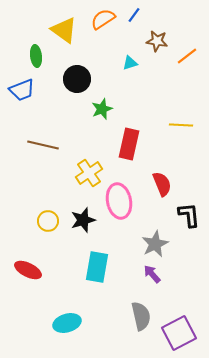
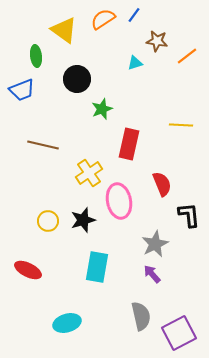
cyan triangle: moved 5 px right
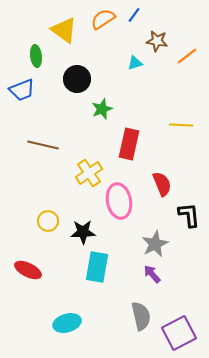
black star: moved 12 px down; rotated 15 degrees clockwise
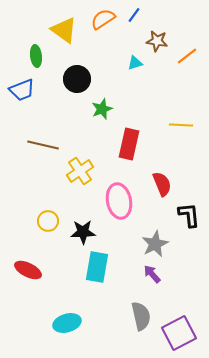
yellow cross: moved 9 px left, 2 px up
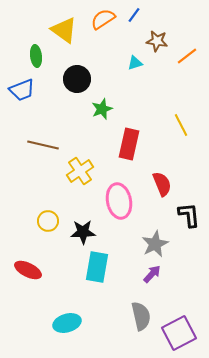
yellow line: rotated 60 degrees clockwise
purple arrow: rotated 84 degrees clockwise
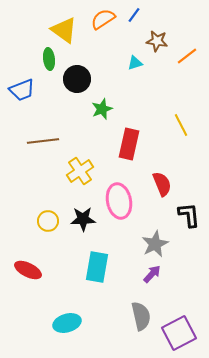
green ellipse: moved 13 px right, 3 px down
brown line: moved 4 px up; rotated 20 degrees counterclockwise
black star: moved 13 px up
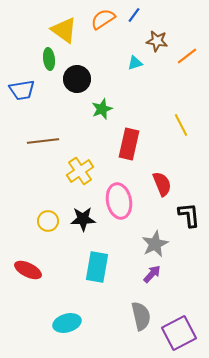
blue trapezoid: rotated 12 degrees clockwise
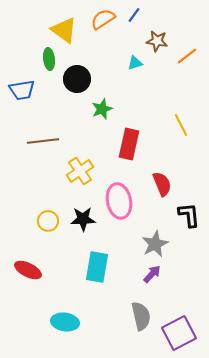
cyan ellipse: moved 2 px left, 1 px up; rotated 24 degrees clockwise
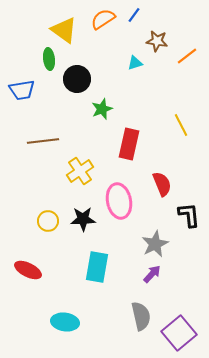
purple square: rotated 12 degrees counterclockwise
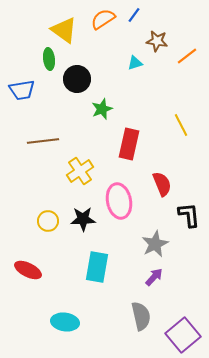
purple arrow: moved 2 px right, 3 px down
purple square: moved 4 px right, 2 px down
